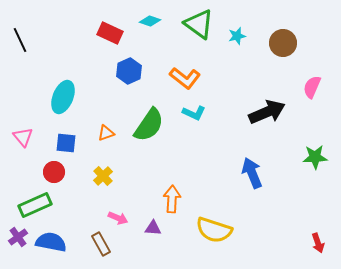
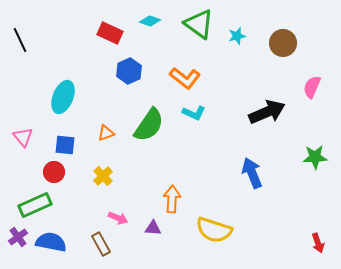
blue square: moved 1 px left, 2 px down
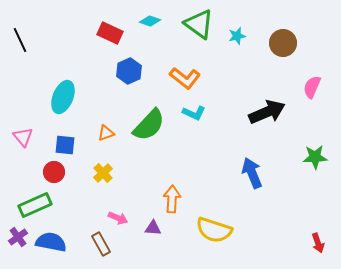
green semicircle: rotated 9 degrees clockwise
yellow cross: moved 3 px up
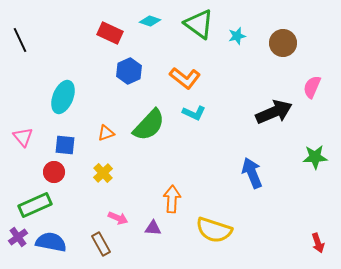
black arrow: moved 7 px right
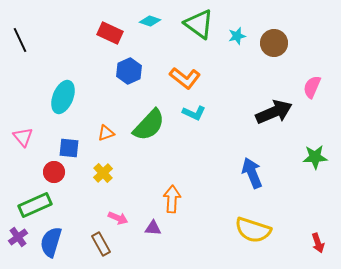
brown circle: moved 9 px left
blue square: moved 4 px right, 3 px down
yellow semicircle: moved 39 px right
blue semicircle: rotated 84 degrees counterclockwise
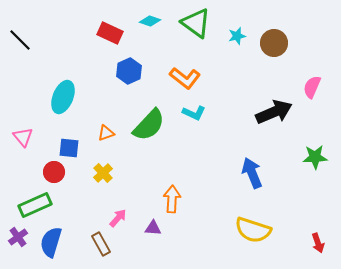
green triangle: moved 3 px left, 1 px up
black line: rotated 20 degrees counterclockwise
pink arrow: rotated 72 degrees counterclockwise
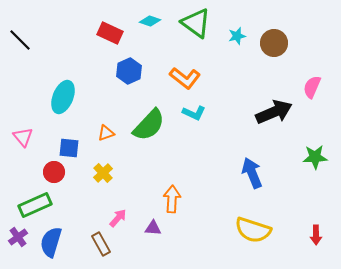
red arrow: moved 2 px left, 8 px up; rotated 18 degrees clockwise
